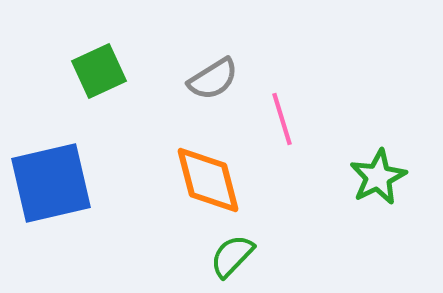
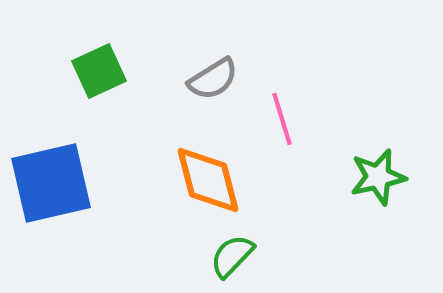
green star: rotated 14 degrees clockwise
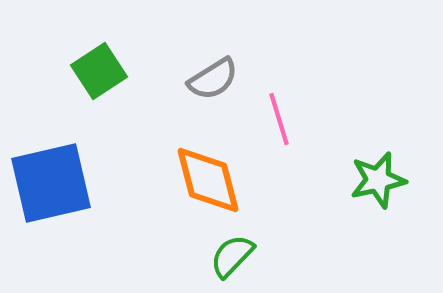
green square: rotated 8 degrees counterclockwise
pink line: moved 3 px left
green star: moved 3 px down
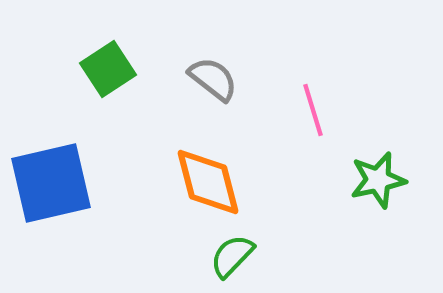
green square: moved 9 px right, 2 px up
gray semicircle: rotated 110 degrees counterclockwise
pink line: moved 34 px right, 9 px up
orange diamond: moved 2 px down
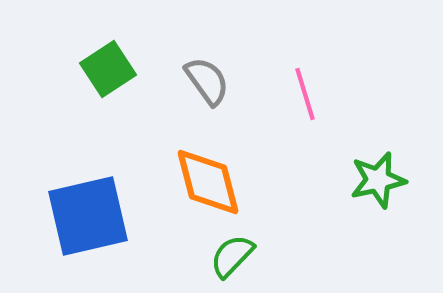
gray semicircle: moved 6 px left, 2 px down; rotated 16 degrees clockwise
pink line: moved 8 px left, 16 px up
blue square: moved 37 px right, 33 px down
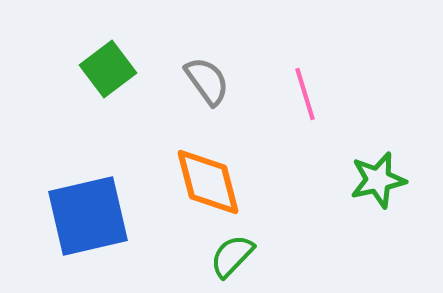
green square: rotated 4 degrees counterclockwise
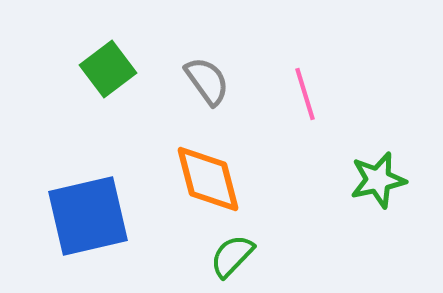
orange diamond: moved 3 px up
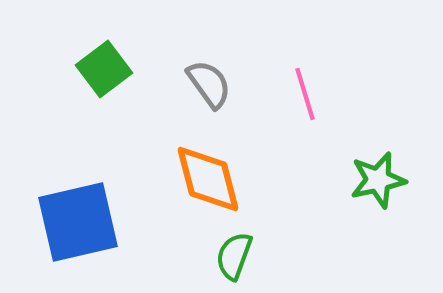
green square: moved 4 px left
gray semicircle: moved 2 px right, 3 px down
blue square: moved 10 px left, 6 px down
green semicircle: moved 2 px right; rotated 24 degrees counterclockwise
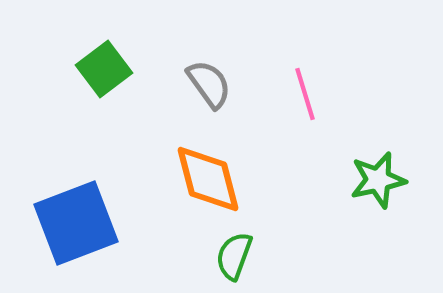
blue square: moved 2 px left, 1 px down; rotated 8 degrees counterclockwise
